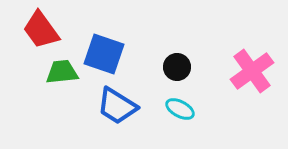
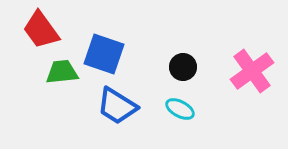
black circle: moved 6 px right
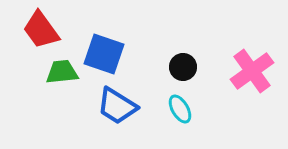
cyan ellipse: rotated 32 degrees clockwise
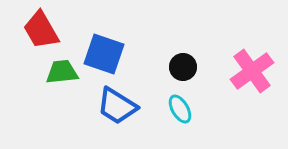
red trapezoid: rotated 6 degrees clockwise
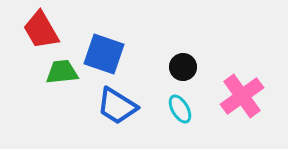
pink cross: moved 10 px left, 25 px down
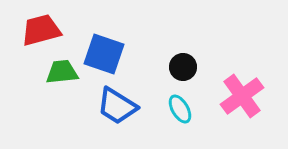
red trapezoid: rotated 105 degrees clockwise
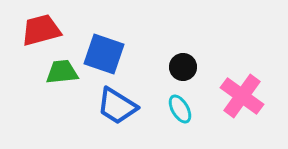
pink cross: rotated 18 degrees counterclockwise
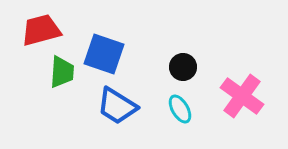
green trapezoid: rotated 100 degrees clockwise
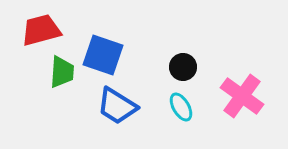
blue square: moved 1 px left, 1 px down
cyan ellipse: moved 1 px right, 2 px up
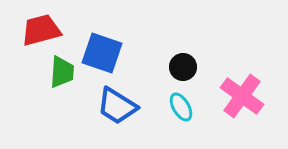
blue square: moved 1 px left, 2 px up
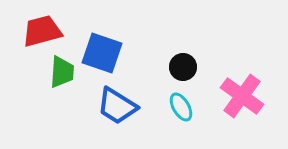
red trapezoid: moved 1 px right, 1 px down
